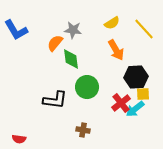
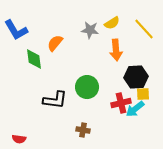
gray star: moved 17 px right
orange arrow: rotated 25 degrees clockwise
green diamond: moved 37 px left
red cross: rotated 24 degrees clockwise
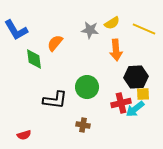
yellow line: rotated 25 degrees counterclockwise
brown cross: moved 5 px up
red semicircle: moved 5 px right, 4 px up; rotated 24 degrees counterclockwise
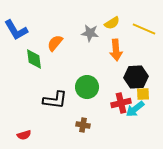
gray star: moved 3 px down
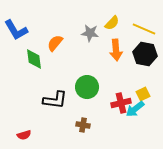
yellow semicircle: rotated 14 degrees counterclockwise
black hexagon: moved 9 px right, 23 px up; rotated 15 degrees clockwise
yellow square: rotated 24 degrees counterclockwise
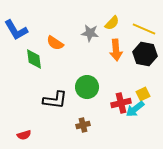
orange semicircle: rotated 96 degrees counterclockwise
brown cross: rotated 24 degrees counterclockwise
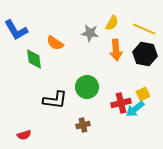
yellow semicircle: rotated 14 degrees counterclockwise
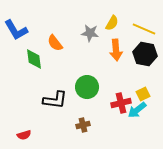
orange semicircle: rotated 18 degrees clockwise
cyan arrow: moved 2 px right, 1 px down
